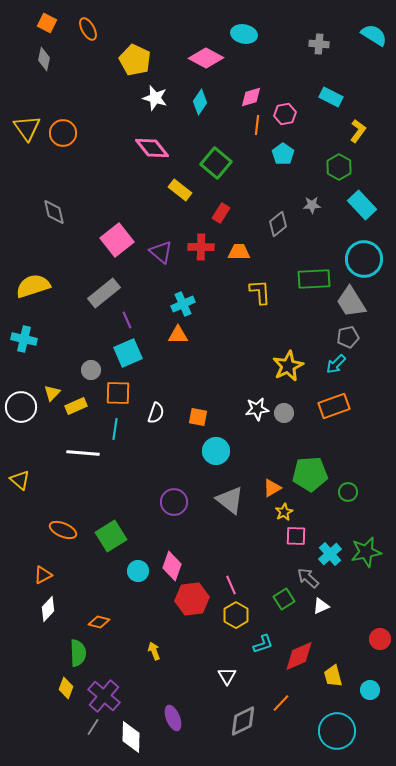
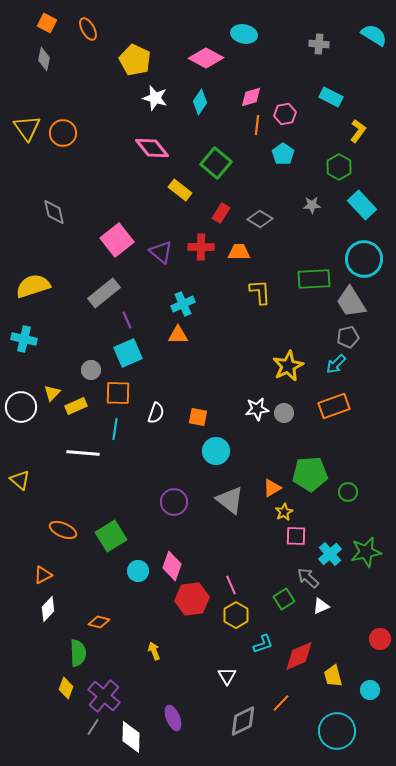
gray diamond at (278, 224): moved 18 px left, 5 px up; rotated 70 degrees clockwise
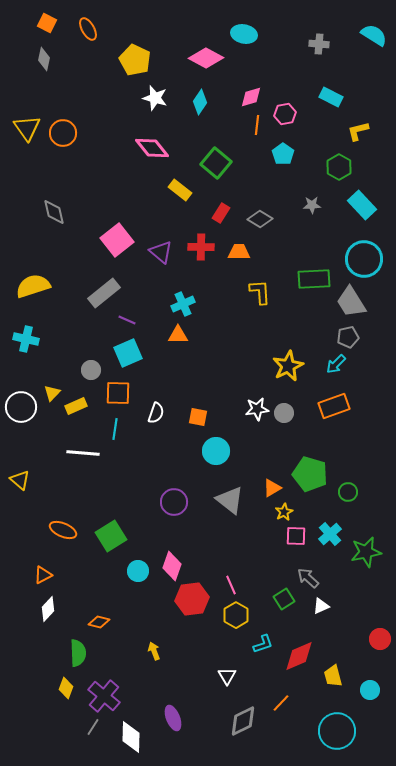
yellow L-shape at (358, 131): rotated 140 degrees counterclockwise
purple line at (127, 320): rotated 42 degrees counterclockwise
cyan cross at (24, 339): moved 2 px right
green pentagon at (310, 474): rotated 20 degrees clockwise
cyan cross at (330, 554): moved 20 px up
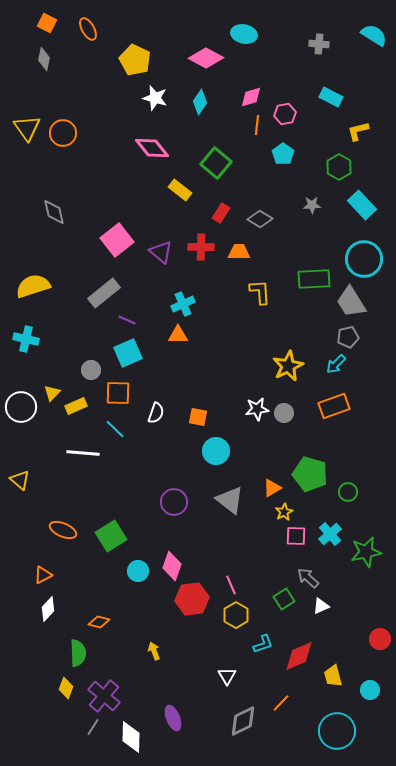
cyan line at (115, 429): rotated 55 degrees counterclockwise
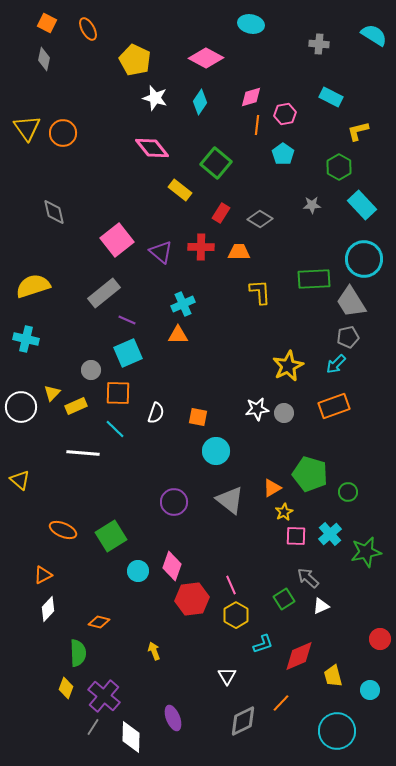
cyan ellipse at (244, 34): moved 7 px right, 10 px up
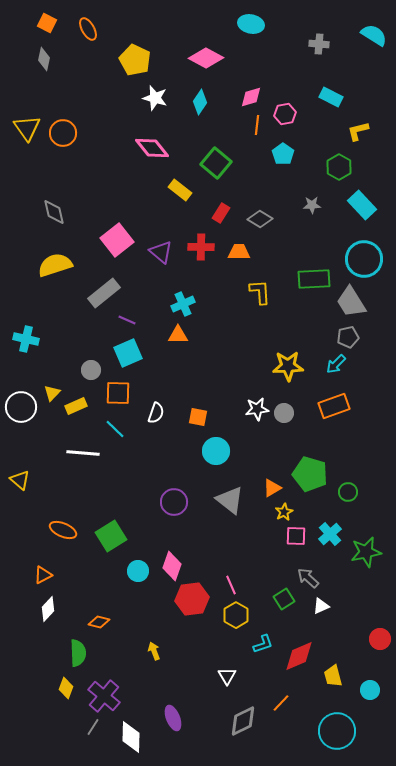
yellow semicircle at (33, 286): moved 22 px right, 21 px up
yellow star at (288, 366): rotated 24 degrees clockwise
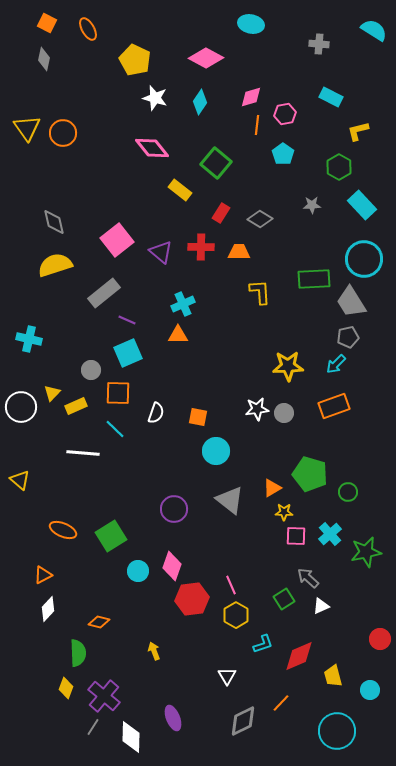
cyan semicircle at (374, 35): moved 5 px up
gray diamond at (54, 212): moved 10 px down
cyan cross at (26, 339): moved 3 px right
purple circle at (174, 502): moved 7 px down
yellow star at (284, 512): rotated 30 degrees clockwise
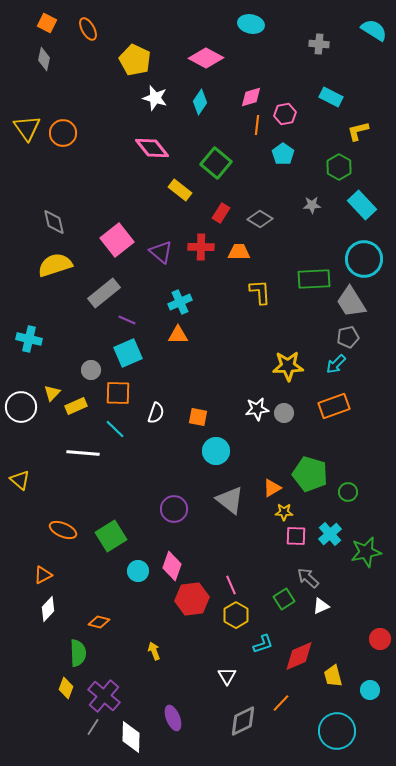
cyan cross at (183, 304): moved 3 px left, 2 px up
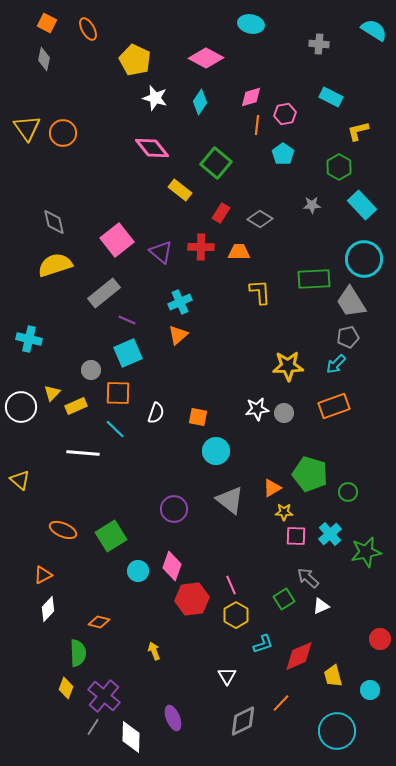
orange triangle at (178, 335): rotated 40 degrees counterclockwise
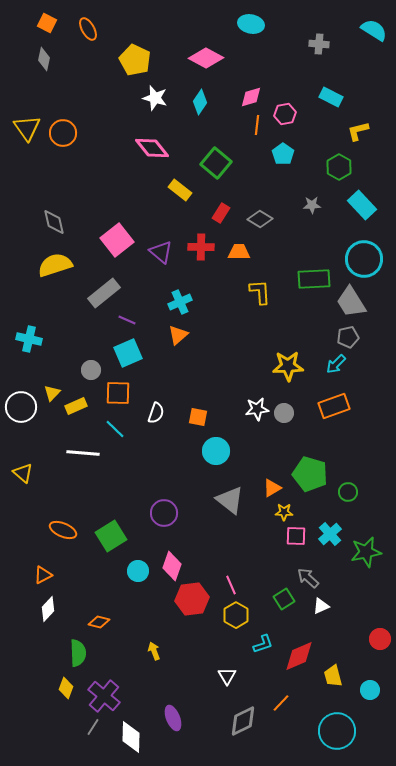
yellow triangle at (20, 480): moved 3 px right, 7 px up
purple circle at (174, 509): moved 10 px left, 4 px down
